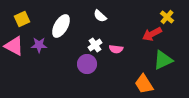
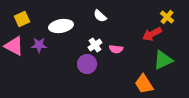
white ellipse: rotated 50 degrees clockwise
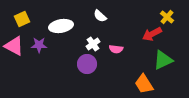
white cross: moved 2 px left, 1 px up
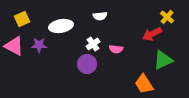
white semicircle: rotated 48 degrees counterclockwise
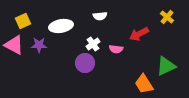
yellow square: moved 1 px right, 2 px down
red arrow: moved 13 px left
pink triangle: moved 1 px up
green triangle: moved 3 px right, 6 px down
purple circle: moved 2 px left, 1 px up
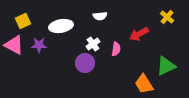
pink semicircle: rotated 88 degrees counterclockwise
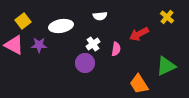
yellow square: rotated 14 degrees counterclockwise
orange trapezoid: moved 5 px left
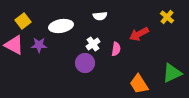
green triangle: moved 6 px right, 7 px down
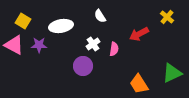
white semicircle: rotated 64 degrees clockwise
yellow square: rotated 21 degrees counterclockwise
pink semicircle: moved 2 px left
purple circle: moved 2 px left, 3 px down
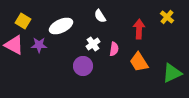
white ellipse: rotated 15 degrees counterclockwise
red arrow: moved 5 px up; rotated 120 degrees clockwise
orange trapezoid: moved 22 px up
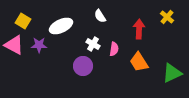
white cross: rotated 24 degrees counterclockwise
